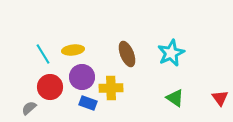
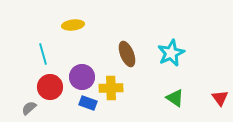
yellow ellipse: moved 25 px up
cyan line: rotated 15 degrees clockwise
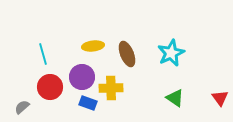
yellow ellipse: moved 20 px right, 21 px down
gray semicircle: moved 7 px left, 1 px up
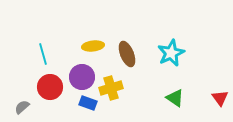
yellow cross: rotated 15 degrees counterclockwise
